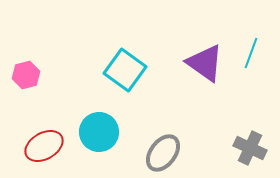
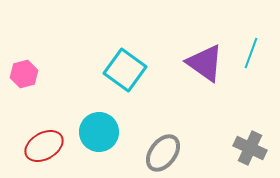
pink hexagon: moved 2 px left, 1 px up
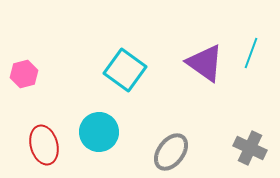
red ellipse: moved 1 px up; rotated 75 degrees counterclockwise
gray ellipse: moved 8 px right, 1 px up
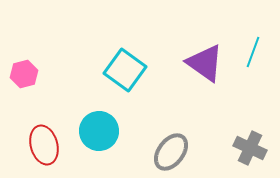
cyan line: moved 2 px right, 1 px up
cyan circle: moved 1 px up
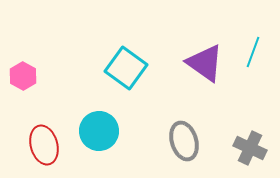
cyan square: moved 1 px right, 2 px up
pink hexagon: moved 1 px left, 2 px down; rotated 16 degrees counterclockwise
gray ellipse: moved 13 px right, 11 px up; rotated 54 degrees counterclockwise
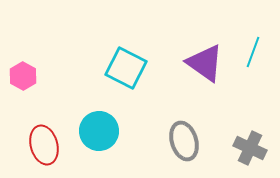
cyan square: rotated 9 degrees counterclockwise
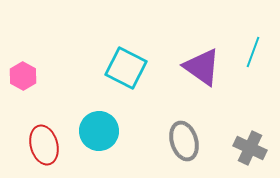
purple triangle: moved 3 px left, 4 px down
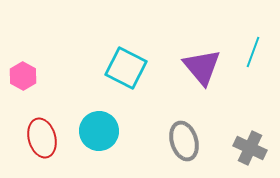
purple triangle: rotated 15 degrees clockwise
red ellipse: moved 2 px left, 7 px up
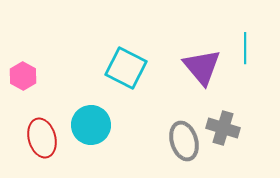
cyan line: moved 8 px left, 4 px up; rotated 20 degrees counterclockwise
cyan circle: moved 8 px left, 6 px up
gray cross: moved 27 px left, 20 px up; rotated 8 degrees counterclockwise
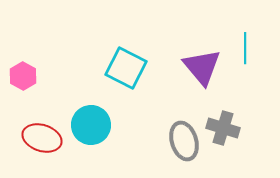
red ellipse: rotated 57 degrees counterclockwise
